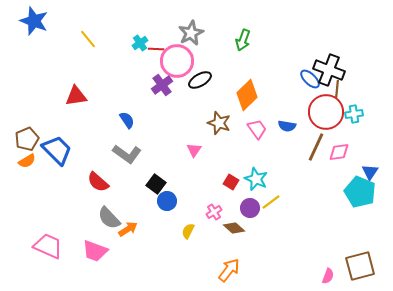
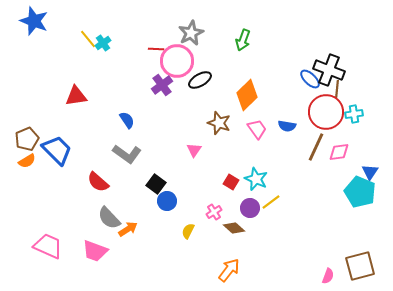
cyan cross at (140, 43): moved 37 px left
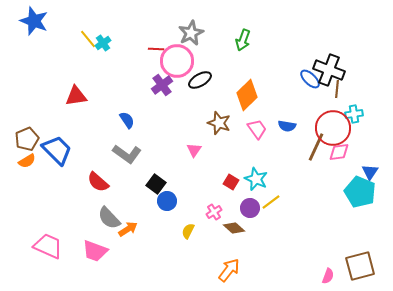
red circle at (326, 112): moved 7 px right, 16 px down
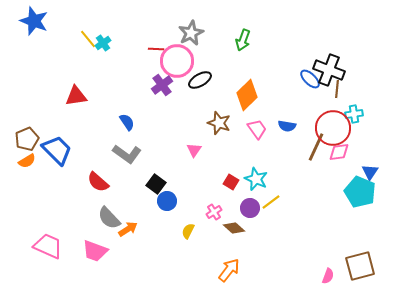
blue semicircle at (127, 120): moved 2 px down
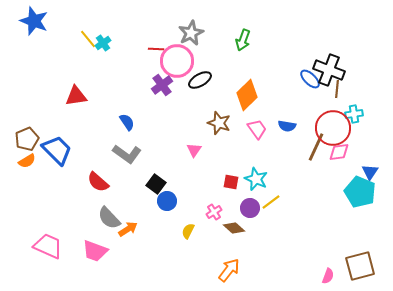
red square at (231, 182): rotated 21 degrees counterclockwise
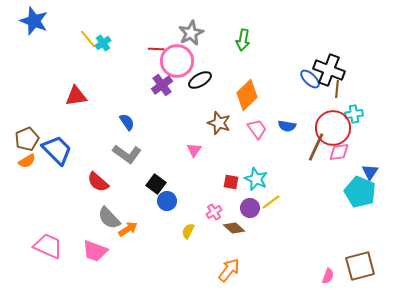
green arrow at (243, 40): rotated 10 degrees counterclockwise
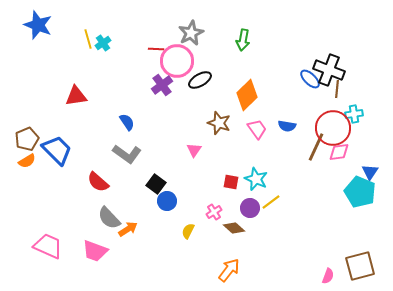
blue star at (34, 21): moved 4 px right, 4 px down
yellow line at (88, 39): rotated 24 degrees clockwise
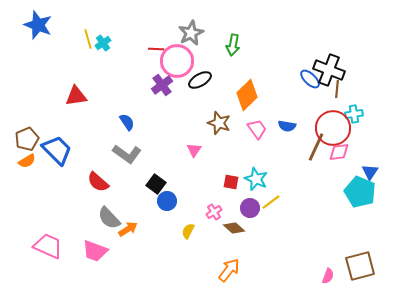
green arrow at (243, 40): moved 10 px left, 5 px down
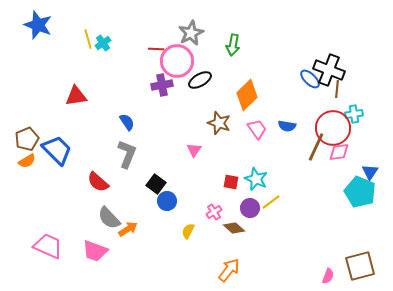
purple cross at (162, 85): rotated 25 degrees clockwise
gray L-shape at (127, 154): rotated 104 degrees counterclockwise
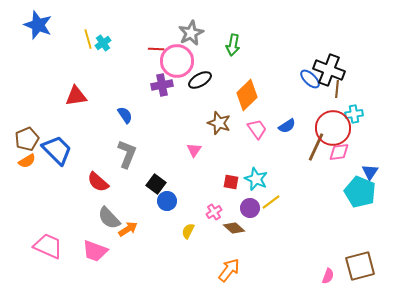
blue semicircle at (127, 122): moved 2 px left, 7 px up
blue semicircle at (287, 126): rotated 42 degrees counterclockwise
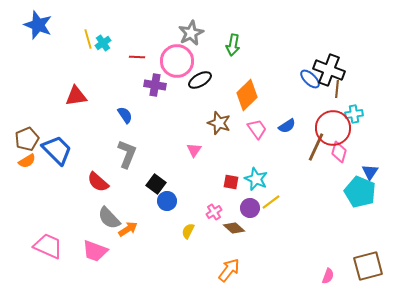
red line at (156, 49): moved 19 px left, 8 px down
purple cross at (162, 85): moved 7 px left; rotated 20 degrees clockwise
pink diamond at (339, 152): rotated 65 degrees counterclockwise
brown square at (360, 266): moved 8 px right
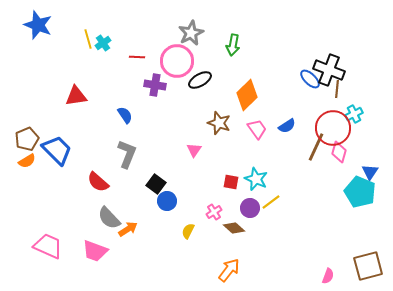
cyan cross at (354, 114): rotated 18 degrees counterclockwise
